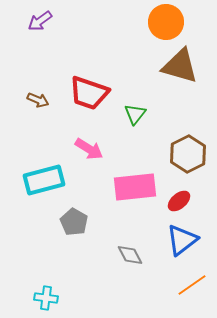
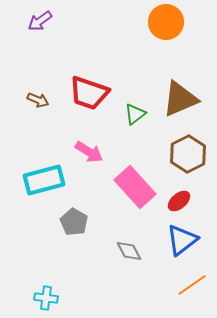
brown triangle: moved 33 px down; rotated 39 degrees counterclockwise
green triangle: rotated 15 degrees clockwise
pink arrow: moved 3 px down
pink rectangle: rotated 54 degrees clockwise
gray diamond: moved 1 px left, 4 px up
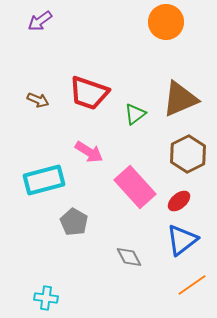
gray diamond: moved 6 px down
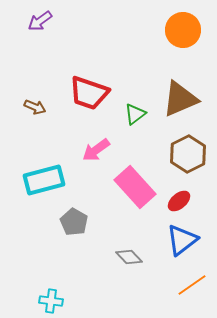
orange circle: moved 17 px right, 8 px down
brown arrow: moved 3 px left, 7 px down
pink arrow: moved 7 px right, 2 px up; rotated 112 degrees clockwise
gray diamond: rotated 16 degrees counterclockwise
cyan cross: moved 5 px right, 3 px down
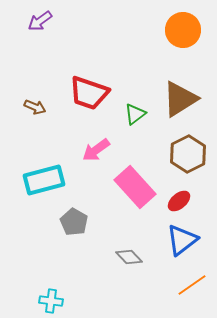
brown triangle: rotated 9 degrees counterclockwise
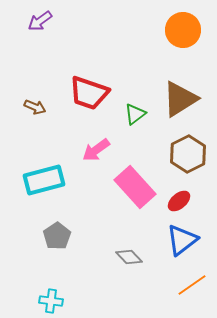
gray pentagon: moved 17 px left, 14 px down; rotated 8 degrees clockwise
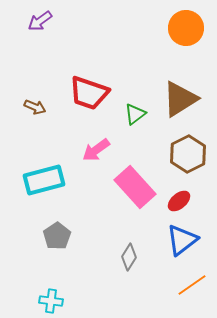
orange circle: moved 3 px right, 2 px up
gray diamond: rotated 76 degrees clockwise
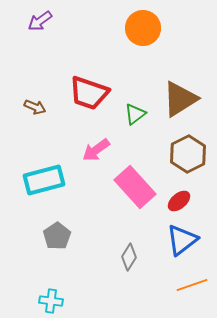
orange circle: moved 43 px left
orange line: rotated 16 degrees clockwise
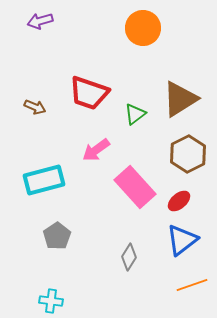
purple arrow: rotated 20 degrees clockwise
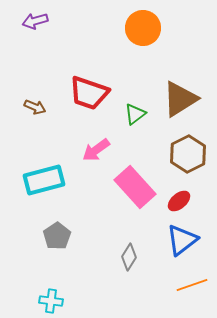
purple arrow: moved 5 px left
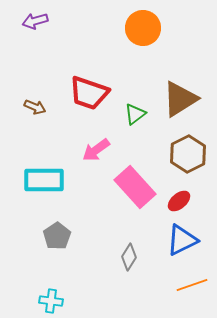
cyan rectangle: rotated 15 degrees clockwise
blue triangle: rotated 12 degrees clockwise
